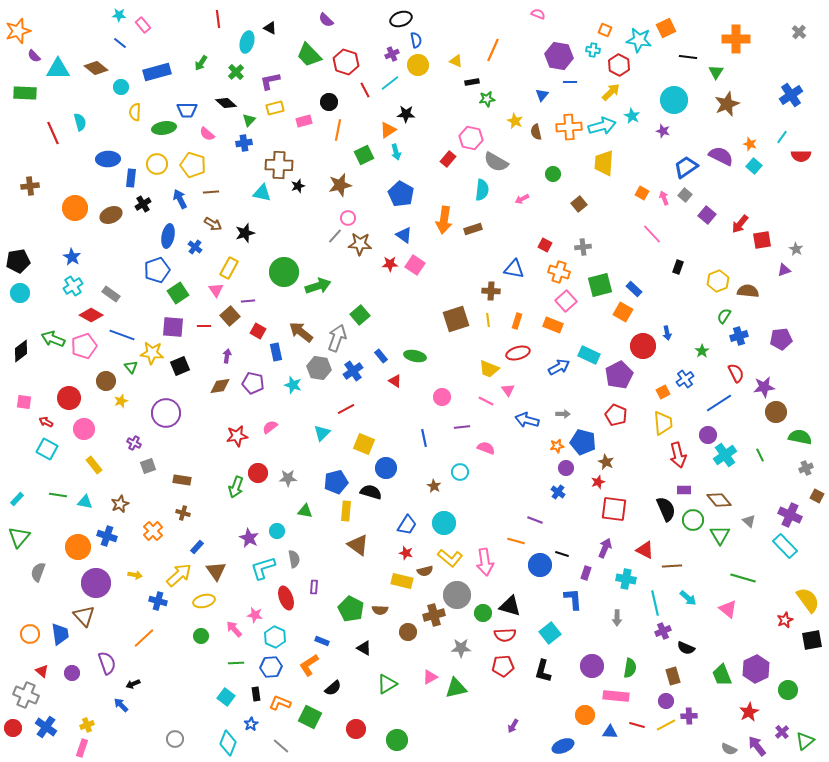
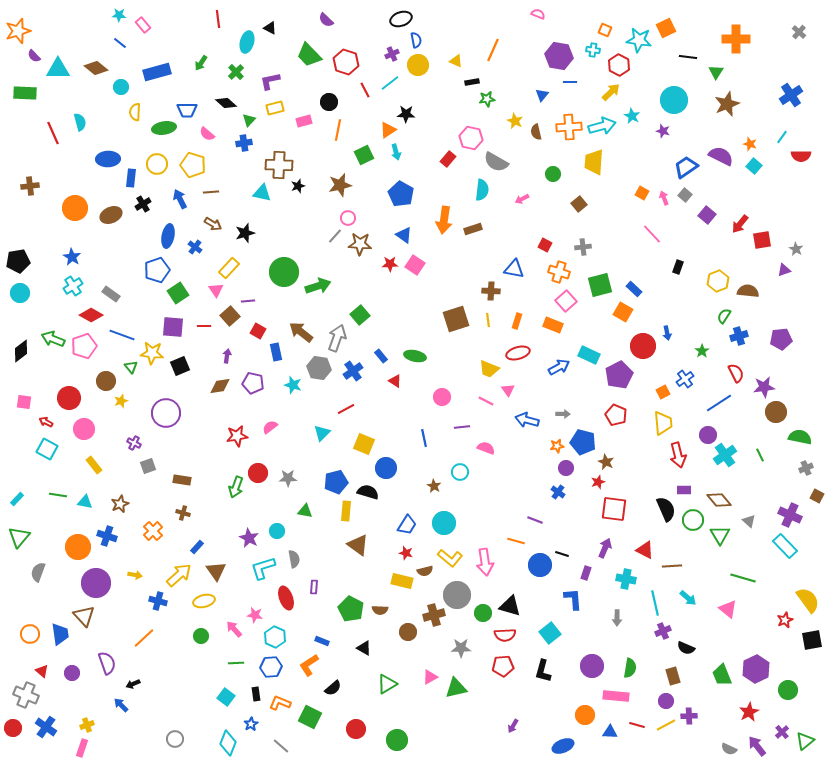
yellow trapezoid at (604, 163): moved 10 px left, 1 px up
yellow rectangle at (229, 268): rotated 15 degrees clockwise
black semicircle at (371, 492): moved 3 px left
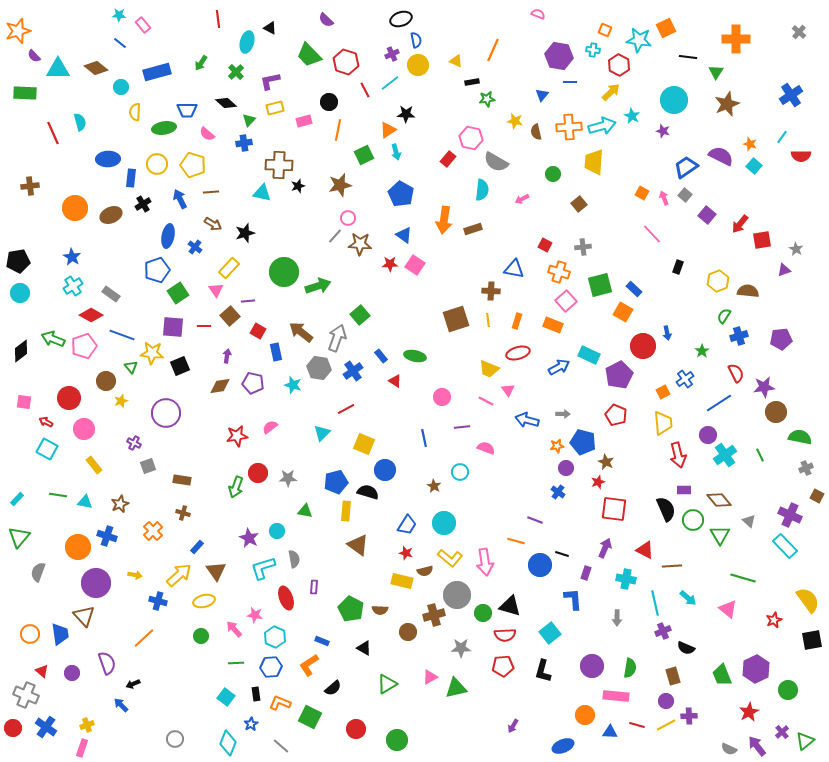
yellow star at (515, 121): rotated 14 degrees counterclockwise
blue circle at (386, 468): moved 1 px left, 2 px down
red star at (785, 620): moved 11 px left
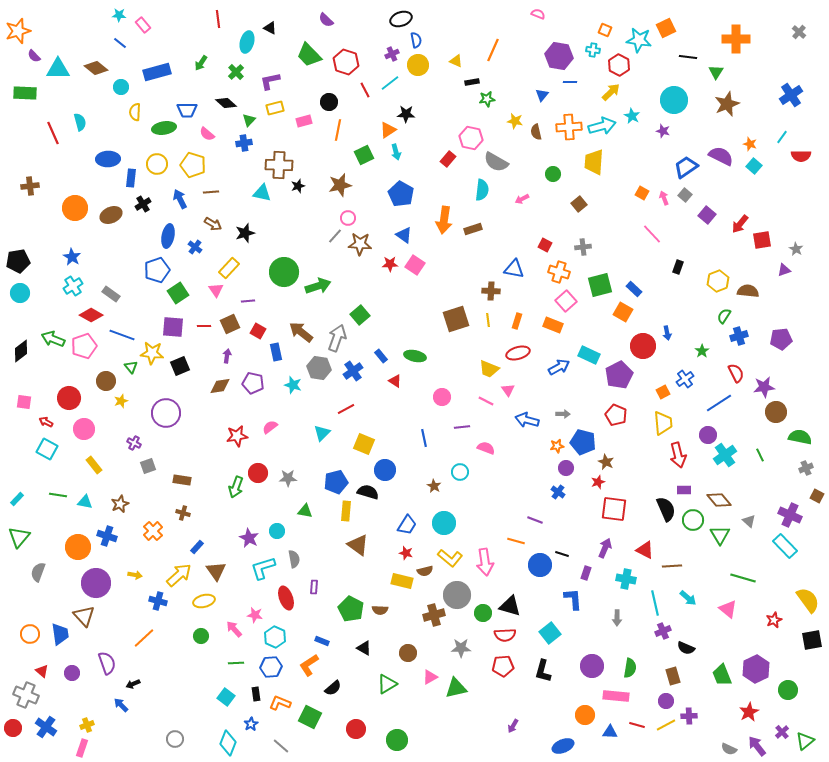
brown square at (230, 316): moved 8 px down; rotated 18 degrees clockwise
brown circle at (408, 632): moved 21 px down
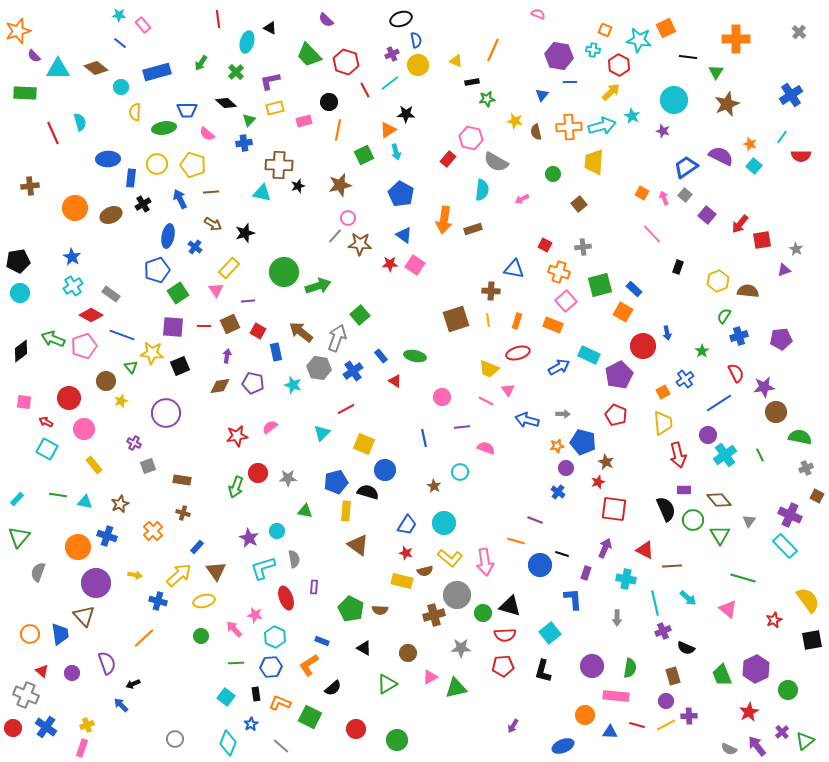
gray triangle at (749, 521): rotated 24 degrees clockwise
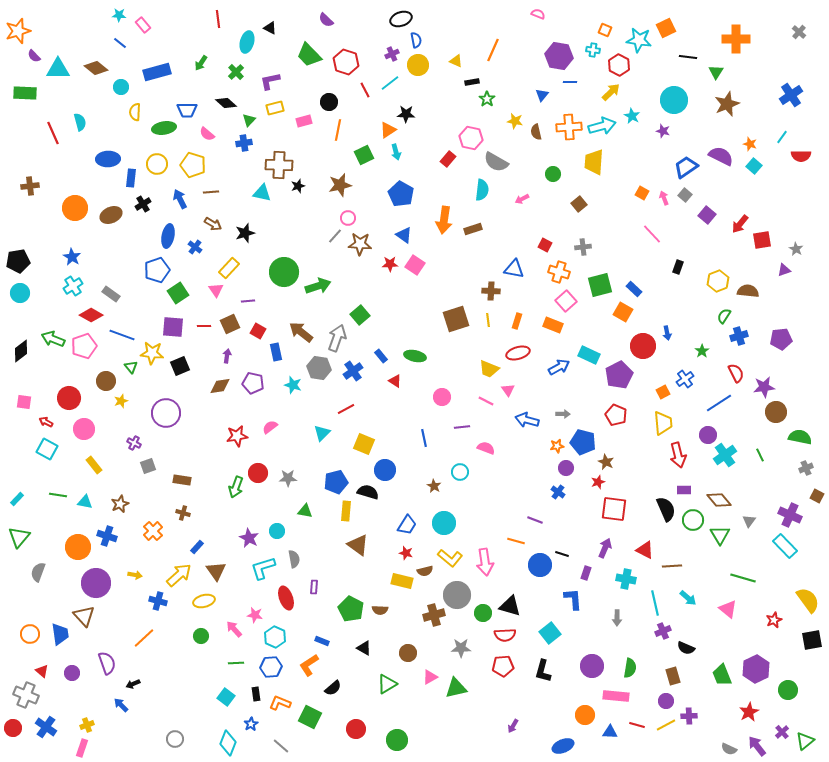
green star at (487, 99): rotated 28 degrees counterclockwise
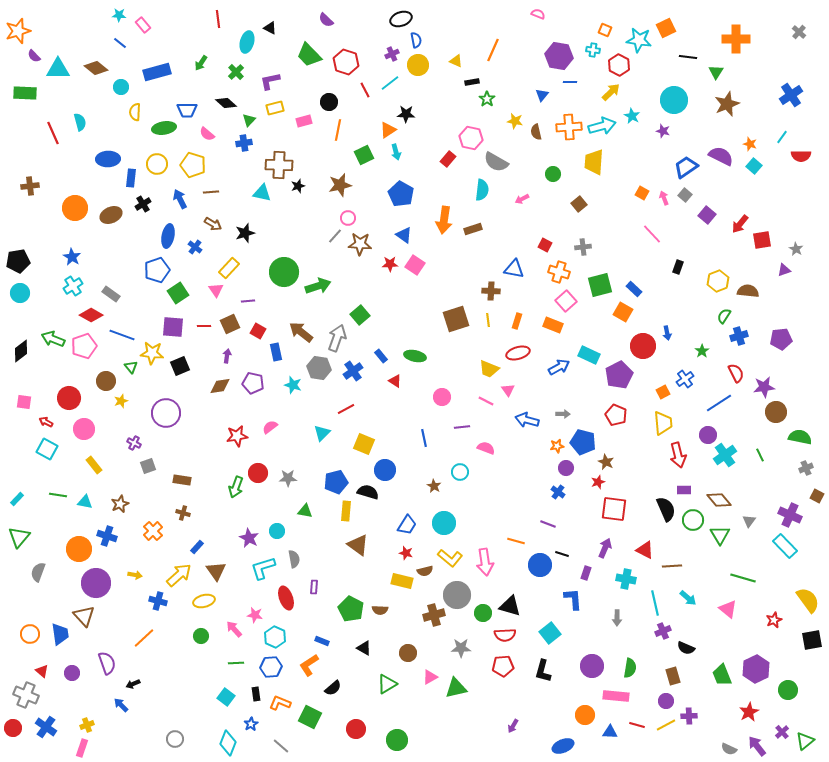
purple line at (535, 520): moved 13 px right, 4 px down
orange circle at (78, 547): moved 1 px right, 2 px down
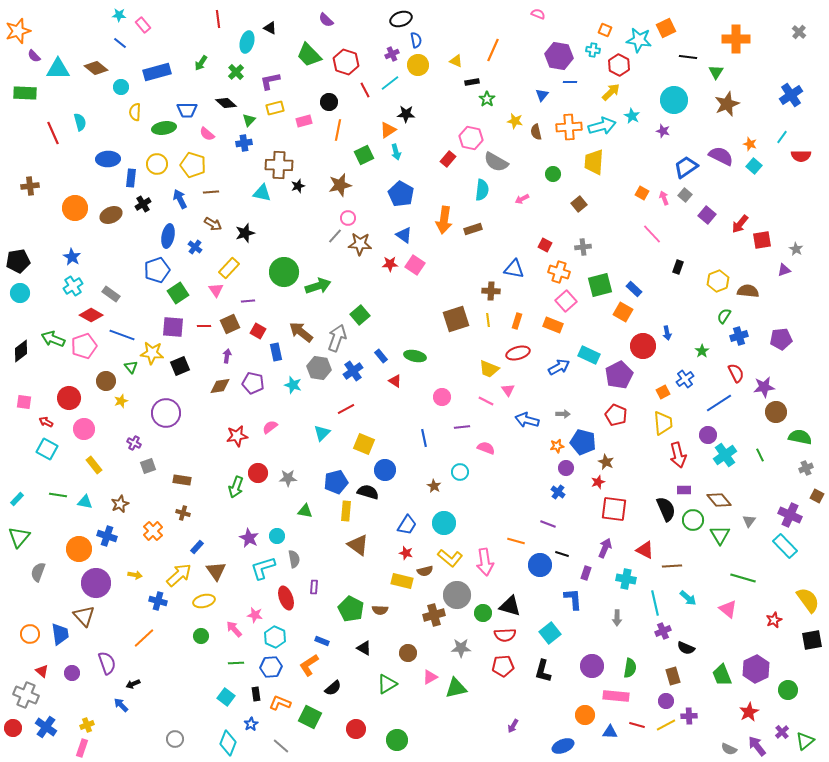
cyan circle at (277, 531): moved 5 px down
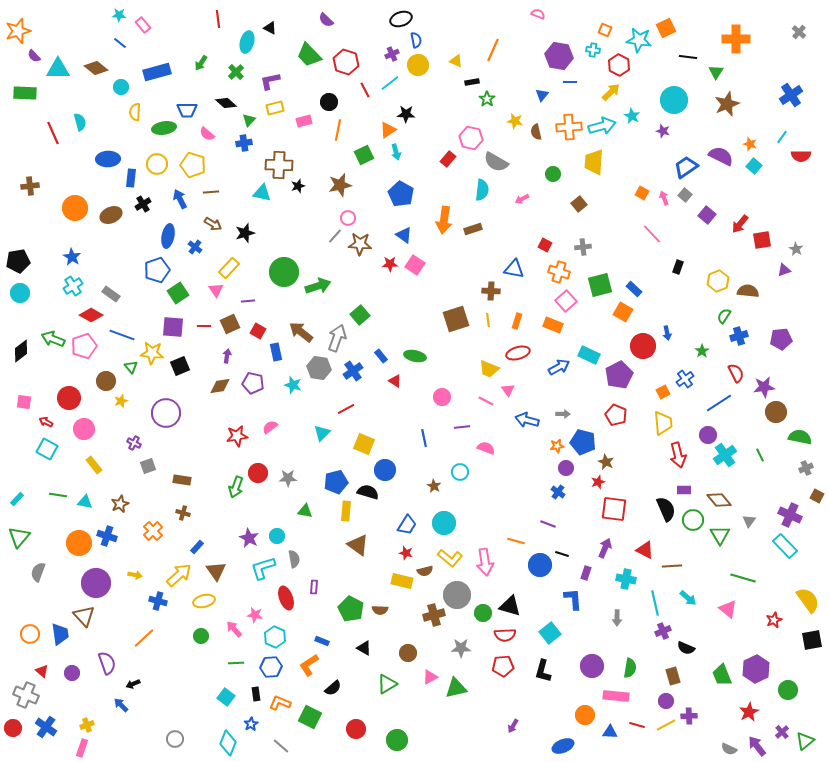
orange circle at (79, 549): moved 6 px up
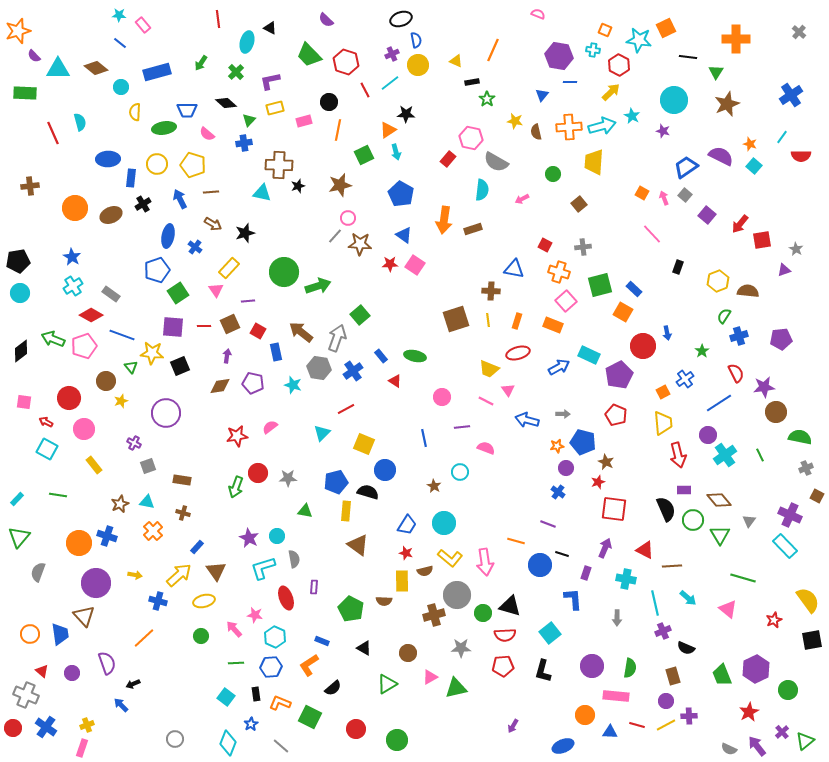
cyan triangle at (85, 502): moved 62 px right
yellow rectangle at (402, 581): rotated 75 degrees clockwise
brown semicircle at (380, 610): moved 4 px right, 9 px up
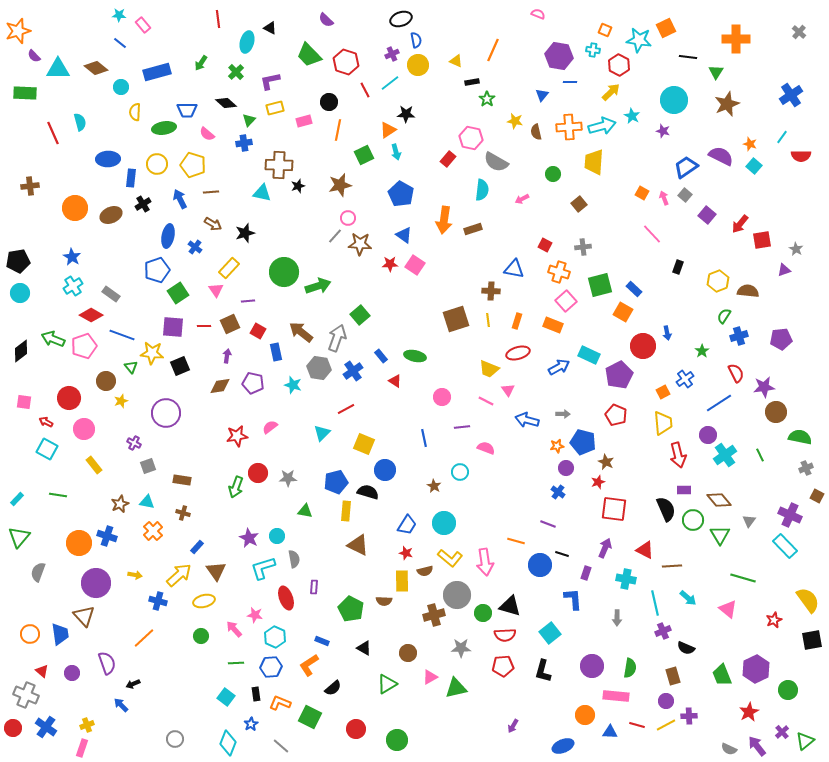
brown triangle at (358, 545): rotated 10 degrees counterclockwise
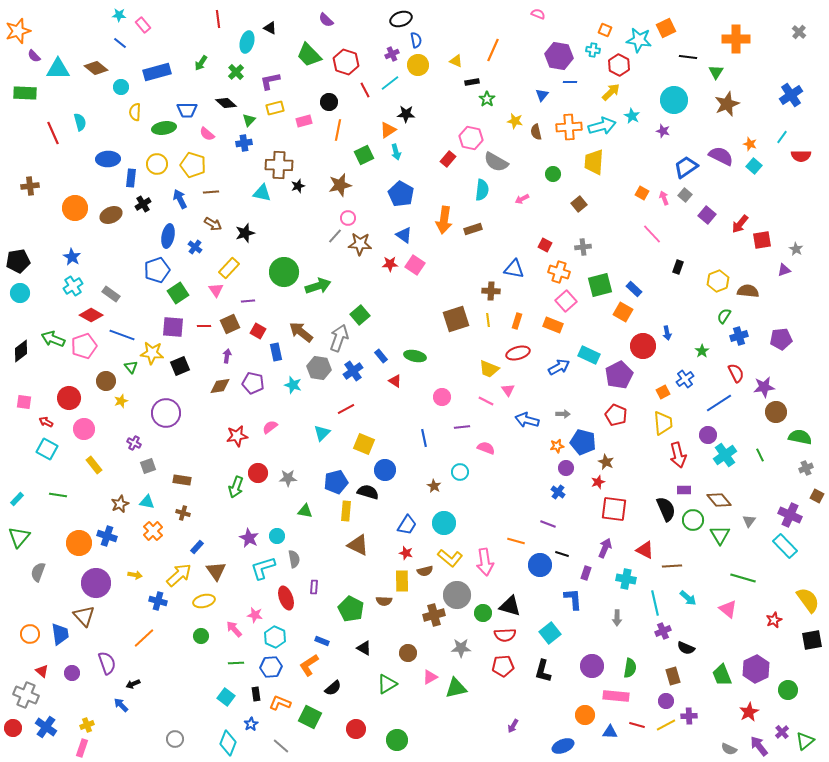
gray arrow at (337, 338): moved 2 px right
purple arrow at (757, 746): moved 2 px right
